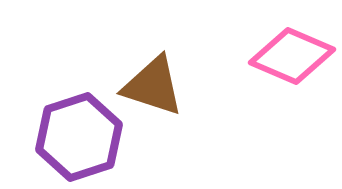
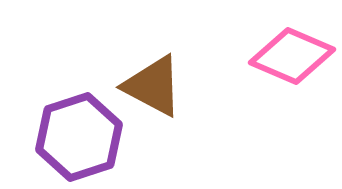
brown triangle: rotated 10 degrees clockwise
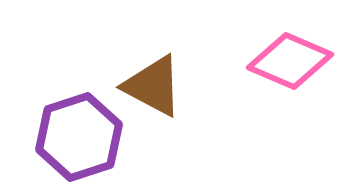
pink diamond: moved 2 px left, 5 px down
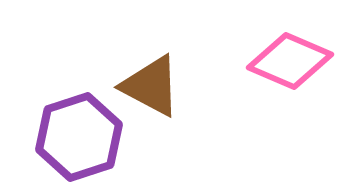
brown triangle: moved 2 px left
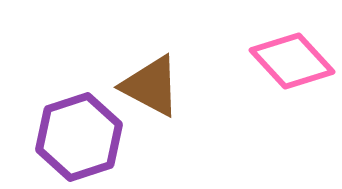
pink diamond: moved 2 px right; rotated 24 degrees clockwise
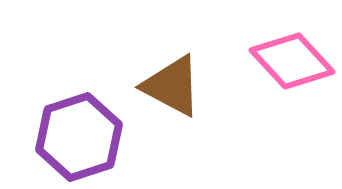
brown triangle: moved 21 px right
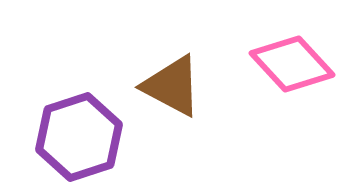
pink diamond: moved 3 px down
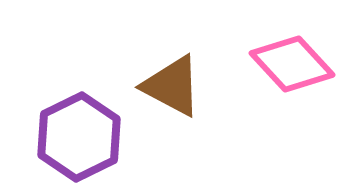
purple hexagon: rotated 8 degrees counterclockwise
